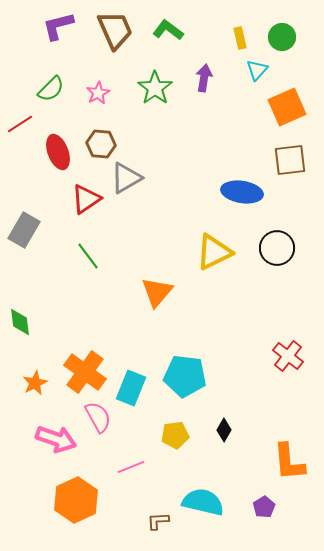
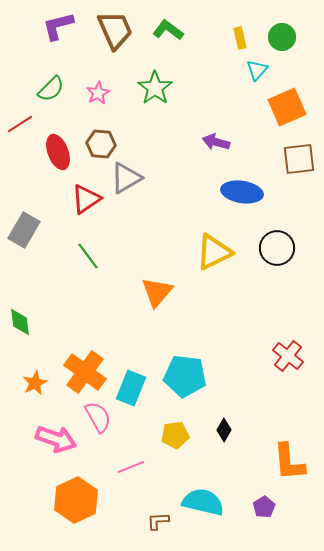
purple arrow: moved 12 px right, 64 px down; rotated 84 degrees counterclockwise
brown square: moved 9 px right, 1 px up
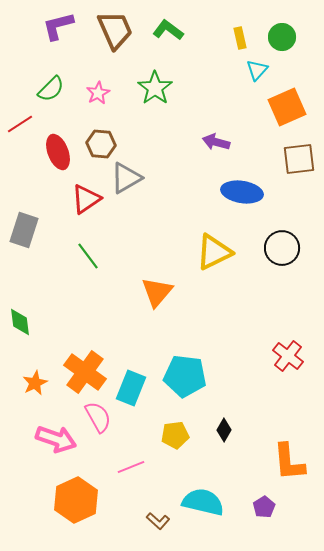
gray rectangle: rotated 12 degrees counterclockwise
black circle: moved 5 px right
brown L-shape: rotated 135 degrees counterclockwise
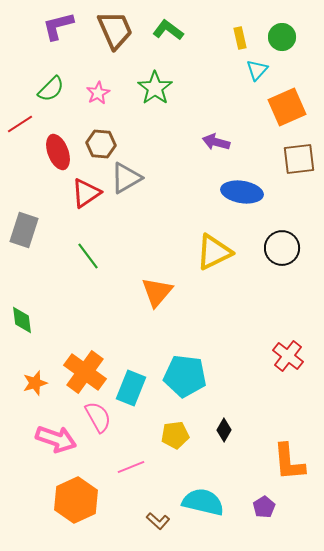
red triangle: moved 6 px up
green diamond: moved 2 px right, 2 px up
orange star: rotated 10 degrees clockwise
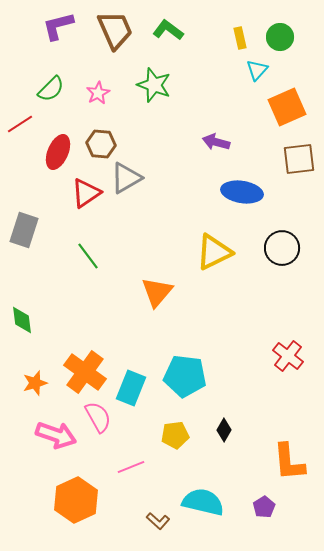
green circle: moved 2 px left
green star: moved 1 px left, 3 px up; rotated 16 degrees counterclockwise
red ellipse: rotated 44 degrees clockwise
pink arrow: moved 4 px up
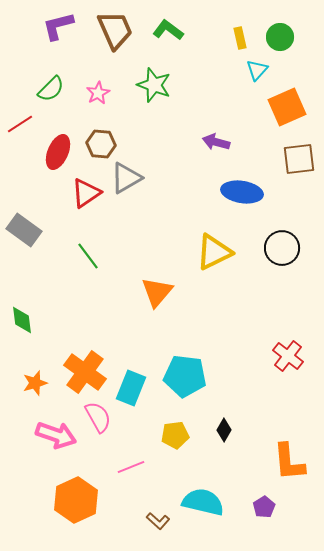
gray rectangle: rotated 72 degrees counterclockwise
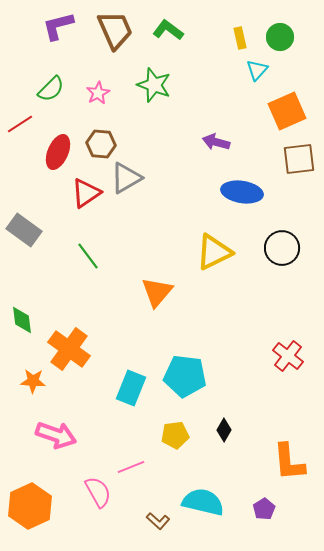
orange square: moved 4 px down
orange cross: moved 16 px left, 23 px up
orange star: moved 2 px left, 2 px up; rotated 20 degrees clockwise
pink semicircle: moved 75 px down
orange hexagon: moved 46 px left, 6 px down
purple pentagon: moved 2 px down
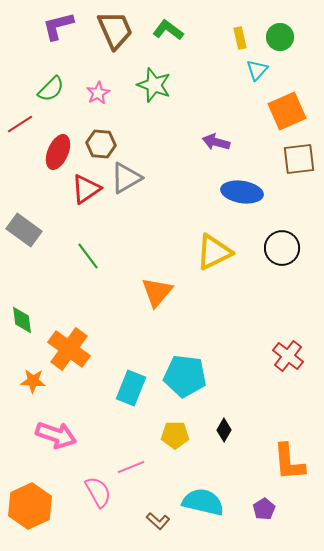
red triangle: moved 4 px up
yellow pentagon: rotated 8 degrees clockwise
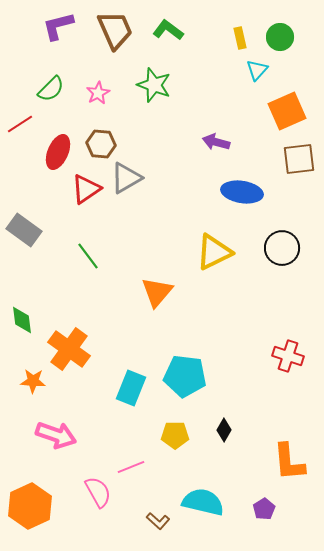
red cross: rotated 20 degrees counterclockwise
